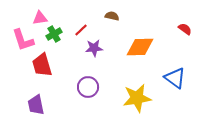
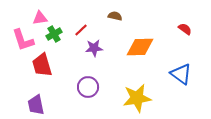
brown semicircle: moved 3 px right
blue triangle: moved 6 px right, 4 px up
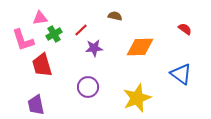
yellow star: rotated 12 degrees counterclockwise
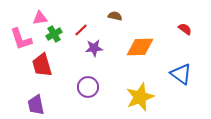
pink L-shape: moved 2 px left, 1 px up
yellow star: moved 3 px right, 1 px up
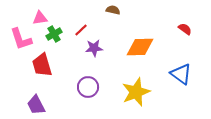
brown semicircle: moved 2 px left, 6 px up
yellow star: moved 4 px left, 5 px up
purple trapezoid: rotated 15 degrees counterclockwise
